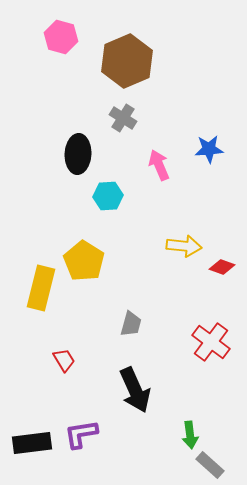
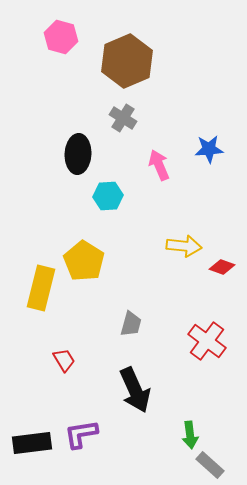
red cross: moved 4 px left, 1 px up
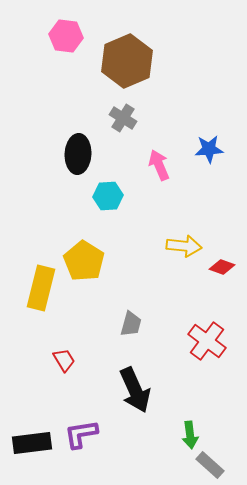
pink hexagon: moved 5 px right, 1 px up; rotated 8 degrees counterclockwise
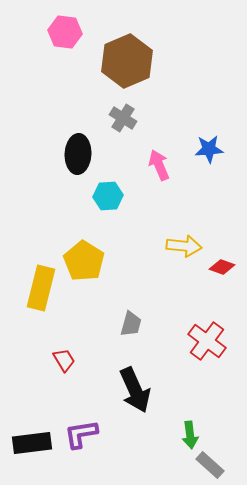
pink hexagon: moved 1 px left, 4 px up
